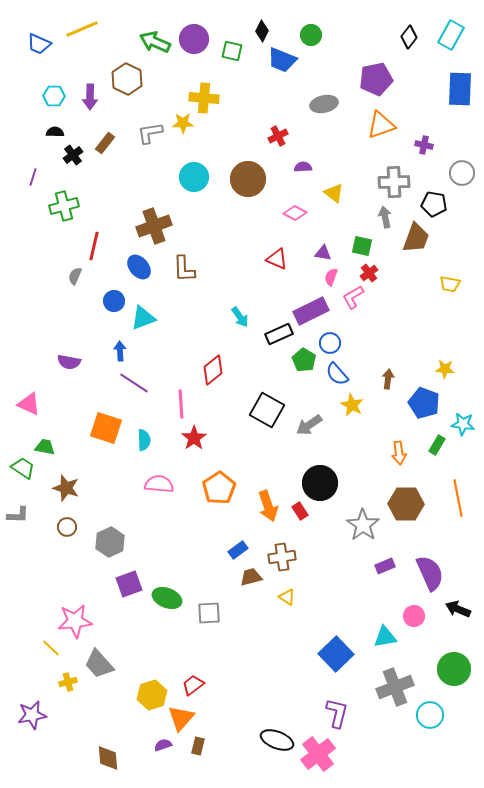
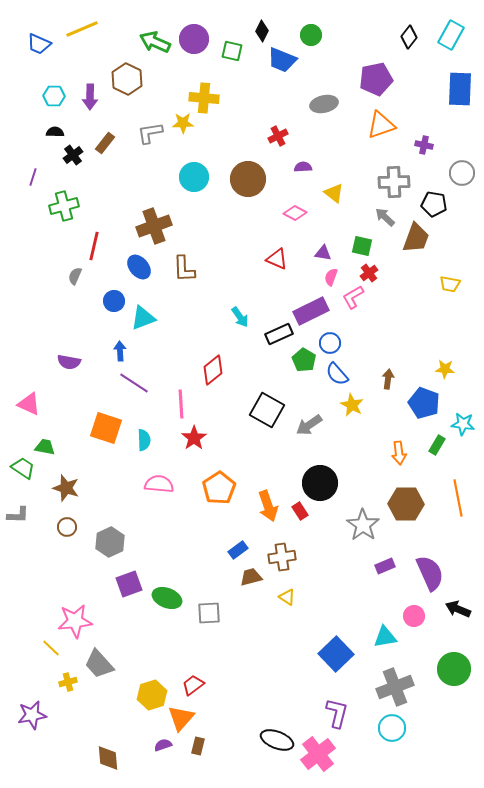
gray arrow at (385, 217): rotated 35 degrees counterclockwise
cyan circle at (430, 715): moved 38 px left, 13 px down
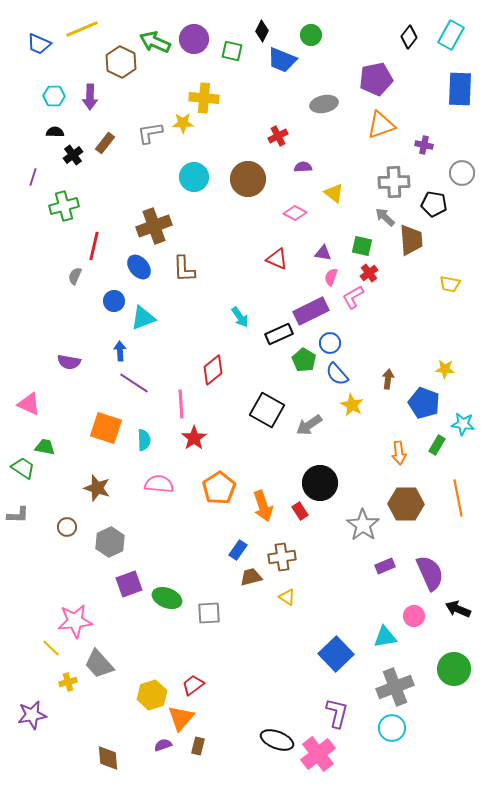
brown hexagon at (127, 79): moved 6 px left, 17 px up
brown trapezoid at (416, 238): moved 5 px left, 2 px down; rotated 24 degrees counterclockwise
brown star at (66, 488): moved 31 px right
orange arrow at (268, 506): moved 5 px left
blue rectangle at (238, 550): rotated 18 degrees counterclockwise
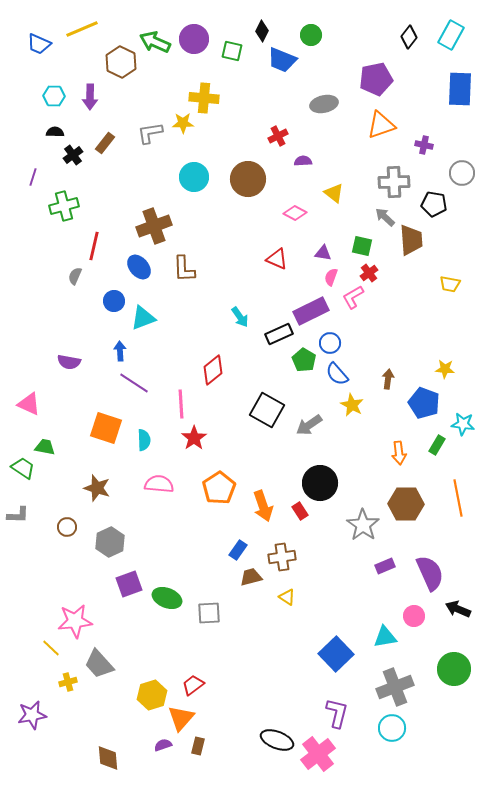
purple semicircle at (303, 167): moved 6 px up
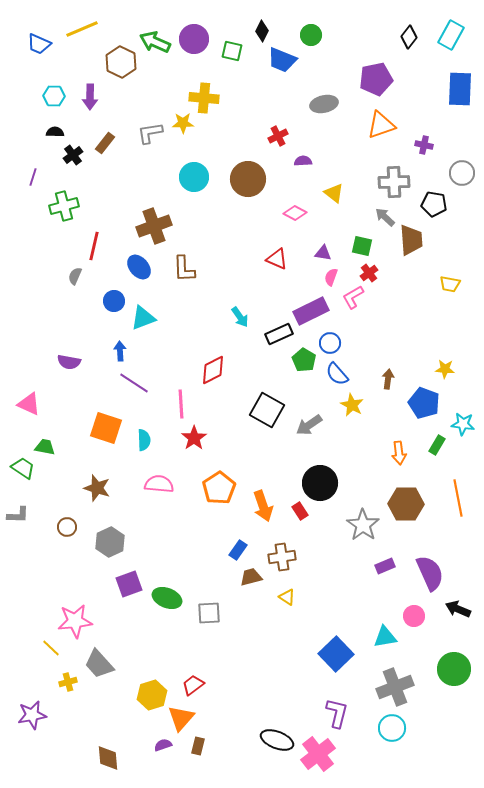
red diamond at (213, 370): rotated 12 degrees clockwise
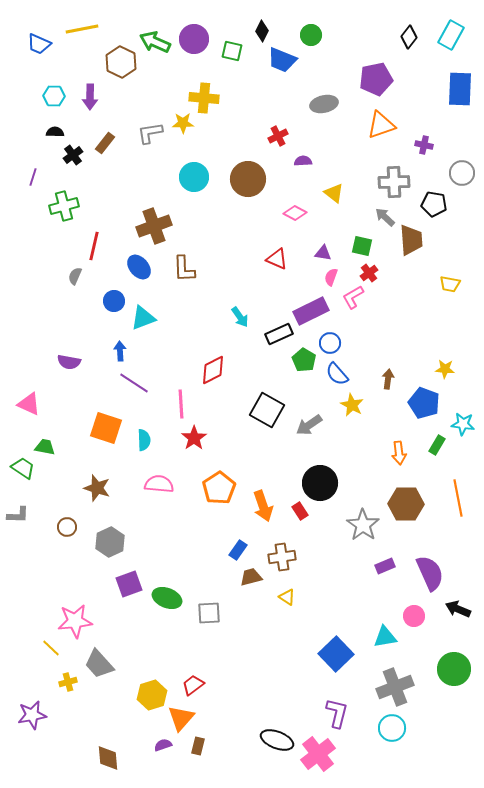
yellow line at (82, 29): rotated 12 degrees clockwise
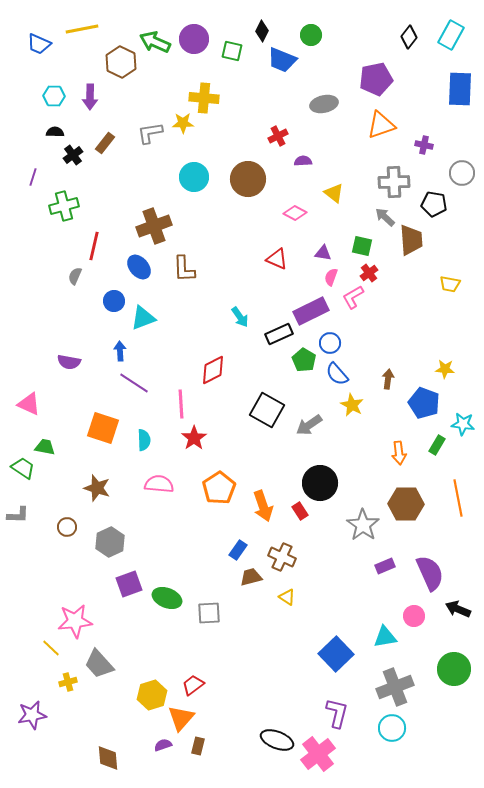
orange square at (106, 428): moved 3 px left
brown cross at (282, 557): rotated 32 degrees clockwise
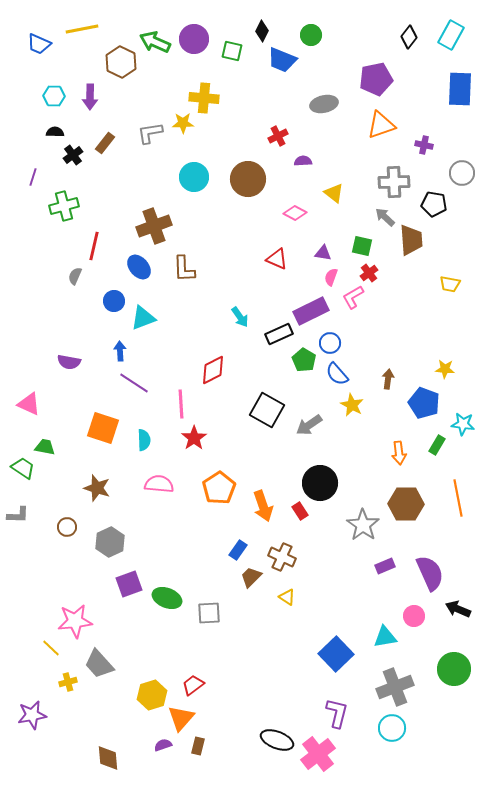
brown trapezoid at (251, 577): rotated 30 degrees counterclockwise
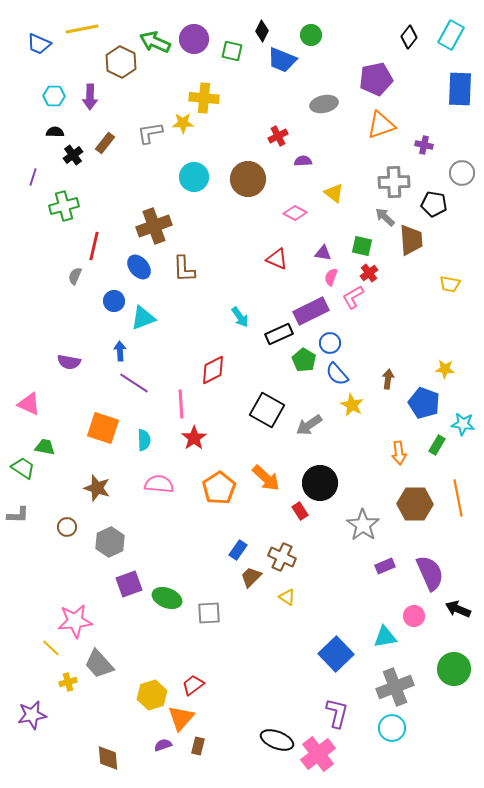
brown hexagon at (406, 504): moved 9 px right
orange arrow at (263, 506): moved 3 px right, 28 px up; rotated 28 degrees counterclockwise
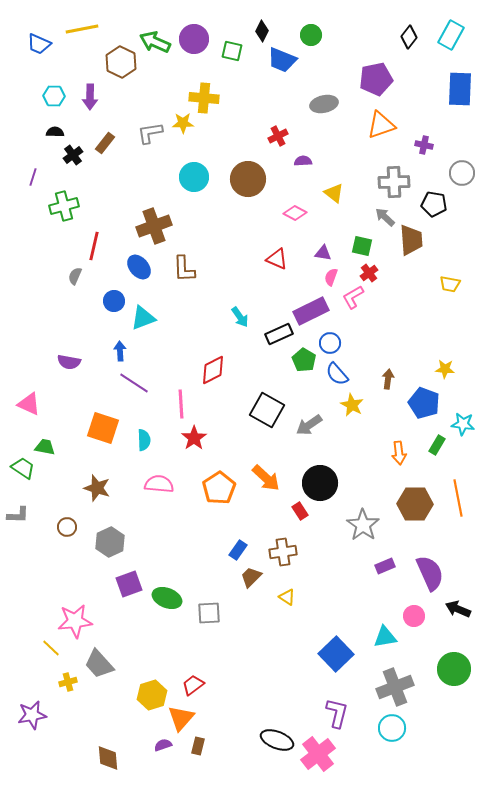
brown cross at (282, 557): moved 1 px right, 5 px up; rotated 32 degrees counterclockwise
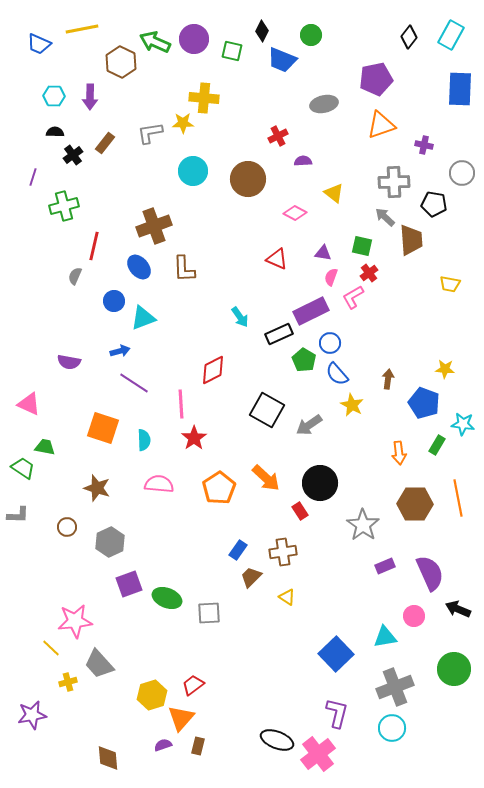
cyan circle at (194, 177): moved 1 px left, 6 px up
blue arrow at (120, 351): rotated 78 degrees clockwise
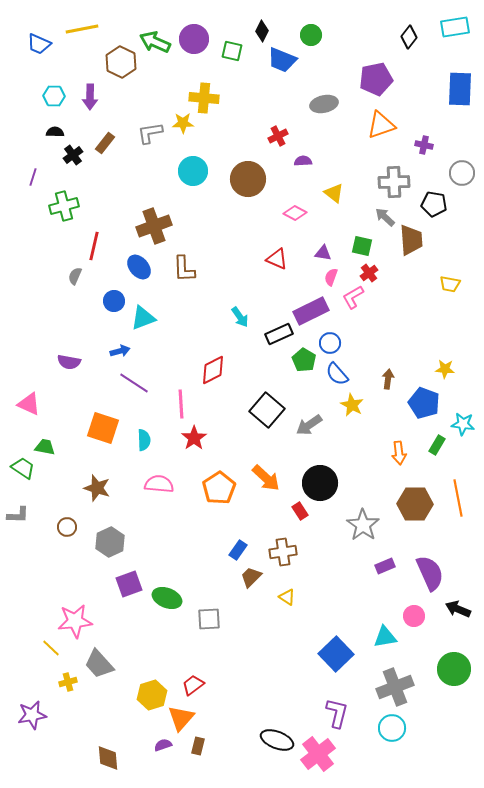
cyan rectangle at (451, 35): moved 4 px right, 8 px up; rotated 52 degrees clockwise
black square at (267, 410): rotated 12 degrees clockwise
gray square at (209, 613): moved 6 px down
